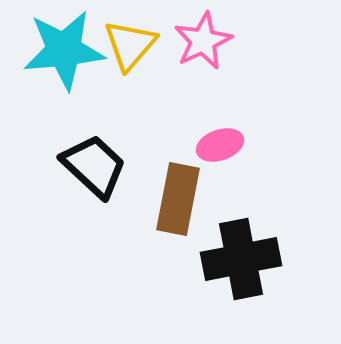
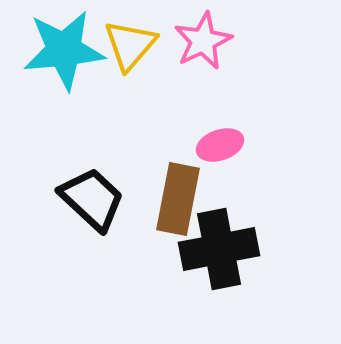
black trapezoid: moved 2 px left, 33 px down
black cross: moved 22 px left, 10 px up
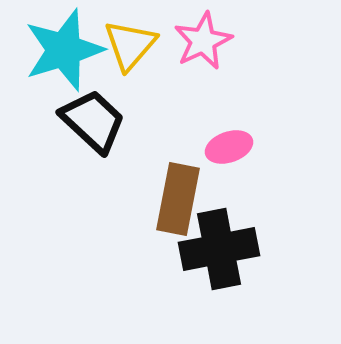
cyan star: rotated 12 degrees counterclockwise
pink ellipse: moved 9 px right, 2 px down
black trapezoid: moved 1 px right, 78 px up
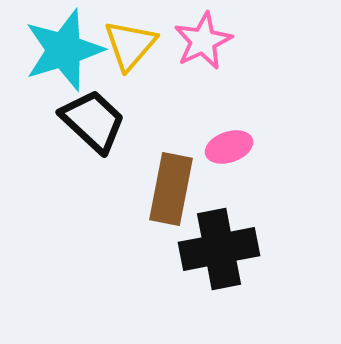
brown rectangle: moved 7 px left, 10 px up
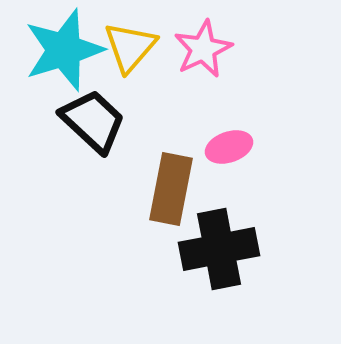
pink star: moved 8 px down
yellow triangle: moved 2 px down
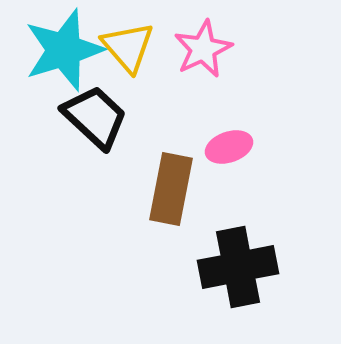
yellow triangle: moved 2 px left; rotated 22 degrees counterclockwise
black trapezoid: moved 2 px right, 4 px up
black cross: moved 19 px right, 18 px down
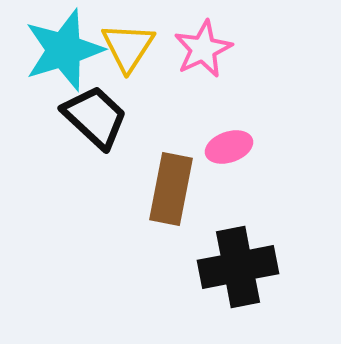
yellow triangle: rotated 14 degrees clockwise
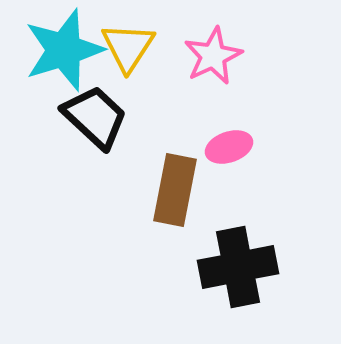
pink star: moved 10 px right, 7 px down
brown rectangle: moved 4 px right, 1 px down
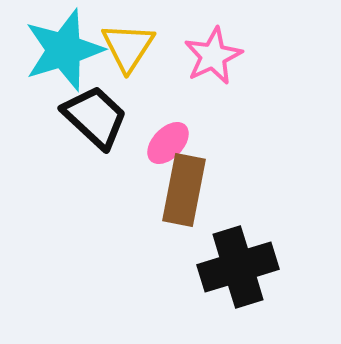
pink ellipse: moved 61 px left, 4 px up; rotated 27 degrees counterclockwise
brown rectangle: moved 9 px right
black cross: rotated 6 degrees counterclockwise
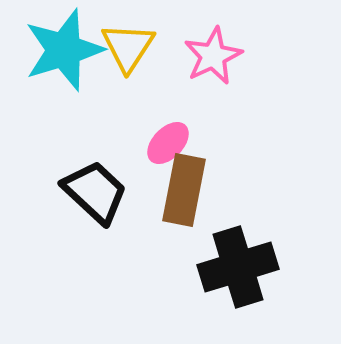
black trapezoid: moved 75 px down
